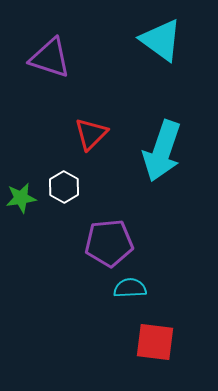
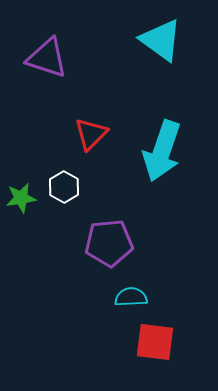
purple triangle: moved 3 px left
cyan semicircle: moved 1 px right, 9 px down
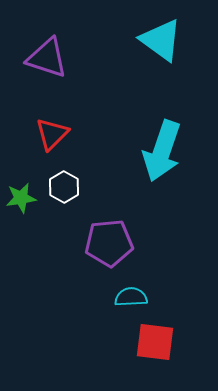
red triangle: moved 39 px left
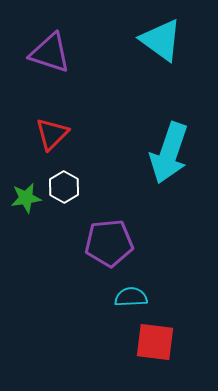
purple triangle: moved 3 px right, 5 px up
cyan arrow: moved 7 px right, 2 px down
green star: moved 5 px right
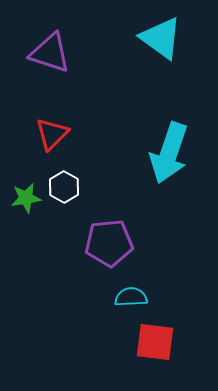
cyan triangle: moved 2 px up
